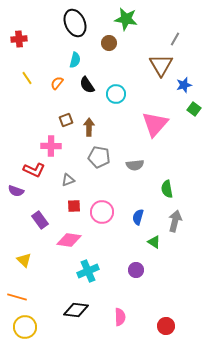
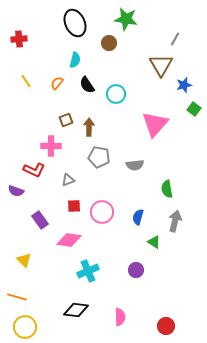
yellow line: moved 1 px left, 3 px down
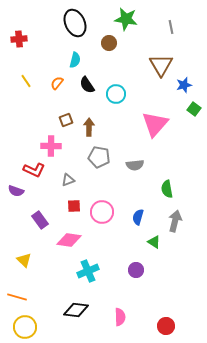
gray line: moved 4 px left, 12 px up; rotated 40 degrees counterclockwise
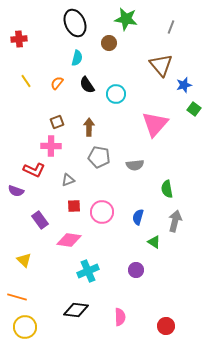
gray line: rotated 32 degrees clockwise
cyan semicircle: moved 2 px right, 2 px up
brown triangle: rotated 10 degrees counterclockwise
brown square: moved 9 px left, 2 px down
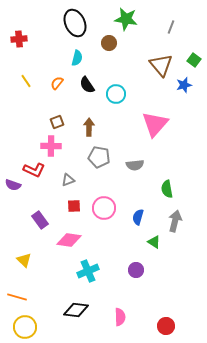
green square: moved 49 px up
purple semicircle: moved 3 px left, 6 px up
pink circle: moved 2 px right, 4 px up
